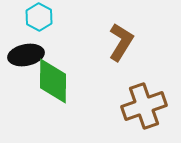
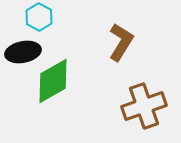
black ellipse: moved 3 px left, 3 px up
green diamond: rotated 60 degrees clockwise
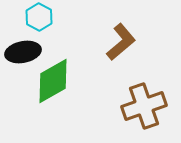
brown L-shape: rotated 18 degrees clockwise
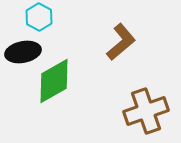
green diamond: moved 1 px right
brown cross: moved 2 px right, 5 px down
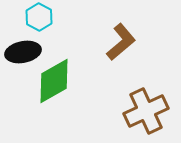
brown cross: rotated 6 degrees counterclockwise
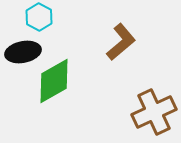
brown cross: moved 8 px right, 1 px down
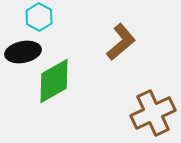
brown cross: moved 1 px left, 1 px down
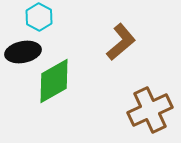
brown cross: moved 3 px left, 3 px up
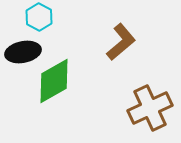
brown cross: moved 2 px up
